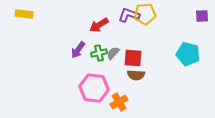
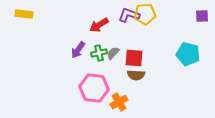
red square: moved 1 px right
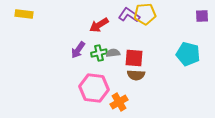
purple L-shape: rotated 15 degrees clockwise
gray semicircle: rotated 40 degrees clockwise
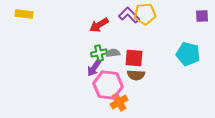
purple L-shape: rotated 10 degrees clockwise
purple arrow: moved 16 px right, 18 px down
pink hexagon: moved 14 px right, 3 px up
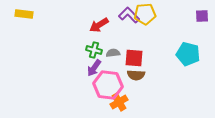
green cross: moved 5 px left, 3 px up; rotated 28 degrees clockwise
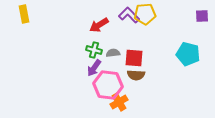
yellow rectangle: rotated 72 degrees clockwise
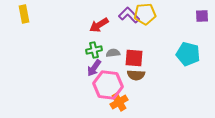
green cross: rotated 28 degrees counterclockwise
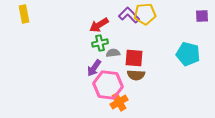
green cross: moved 6 px right, 7 px up
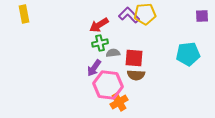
cyan pentagon: rotated 20 degrees counterclockwise
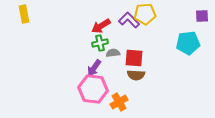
purple L-shape: moved 5 px down
red arrow: moved 2 px right, 1 px down
cyan pentagon: moved 11 px up
pink hexagon: moved 15 px left, 4 px down
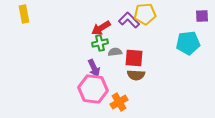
red arrow: moved 2 px down
gray semicircle: moved 2 px right, 1 px up
purple arrow: rotated 60 degrees counterclockwise
